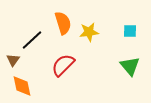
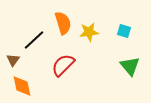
cyan square: moved 6 px left; rotated 16 degrees clockwise
black line: moved 2 px right
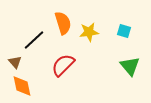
brown triangle: moved 2 px right, 2 px down; rotated 16 degrees counterclockwise
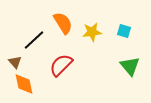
orange semicircle: rotated 15 degrees counterclockwise
yellow star: moved 3 px right
red semicircle: moved 2 px left
orange diamond: moved 2 px right, 2 px up
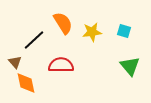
red semicircle: rotated 45 degrees clockwise
orange diamond: moved 2 px right, 1 px up
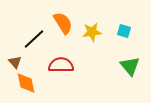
black line: moved 1 px up
